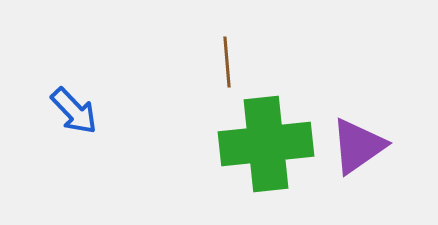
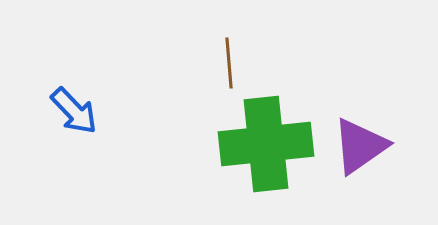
brown line: moved 2 px right, 1 px down
purple triangle: moved 2 px right
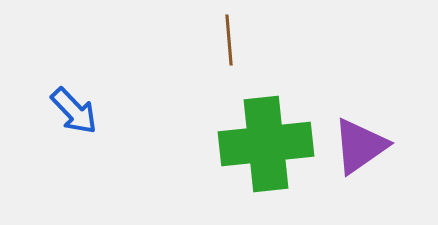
brown line: moved 23 px up
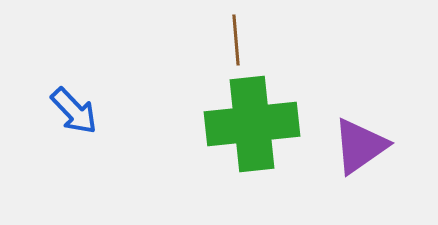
brown line: moved 7 px right
green cross: moved 14 px left, 20 px up
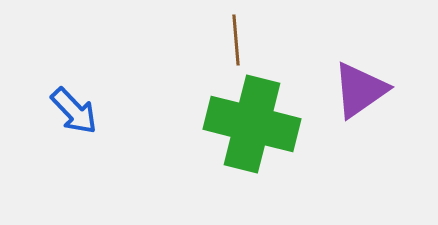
green cross: rotated 20 degrees clockwise
purple triangle: moved 56 px up
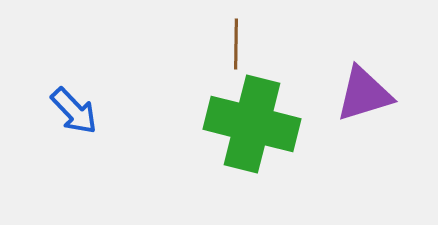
brown line: moved 4 px down; rotated 6 degrees clockwise
purple triangle: moved 4 px right, 4 px down; rotated 18 degrees clockwise
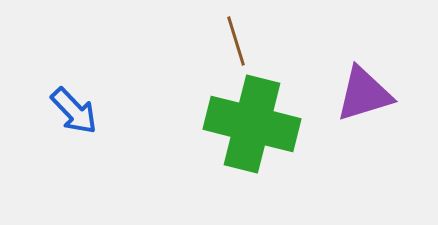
brown line: moved 3 px up; rotated 18 degrees counterclockwise
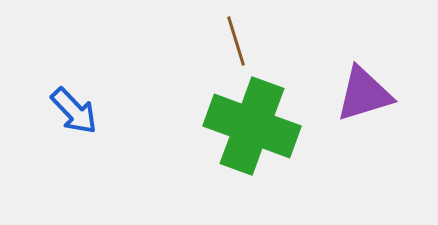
green cross: moved 2 px down; rotated 6 degrees clockwise
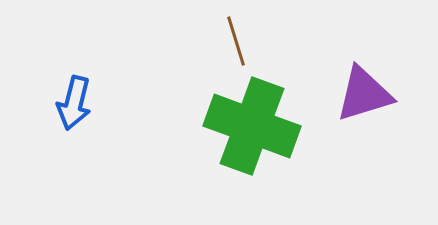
blue arrow: moved 8 px up; rotated 58 degrees clockwise
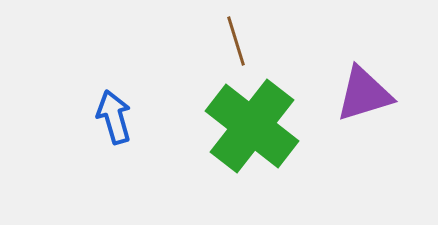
blue arrow: moved 40 px right, 14 px down; rotated 150 degrees clockwise
green cross: rotated 18 degrees clockwise
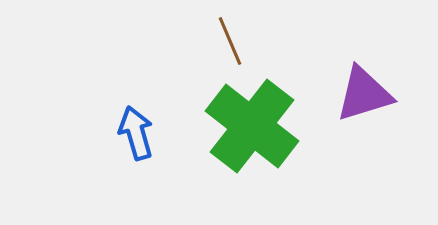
brown line: moved 6 px left; rotated 6 degrees counterclockwise
blue arrow: moved 22 px right, 16 px down
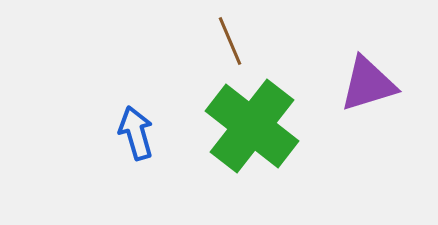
purple triangle: moved 4 px right, 10 px up
